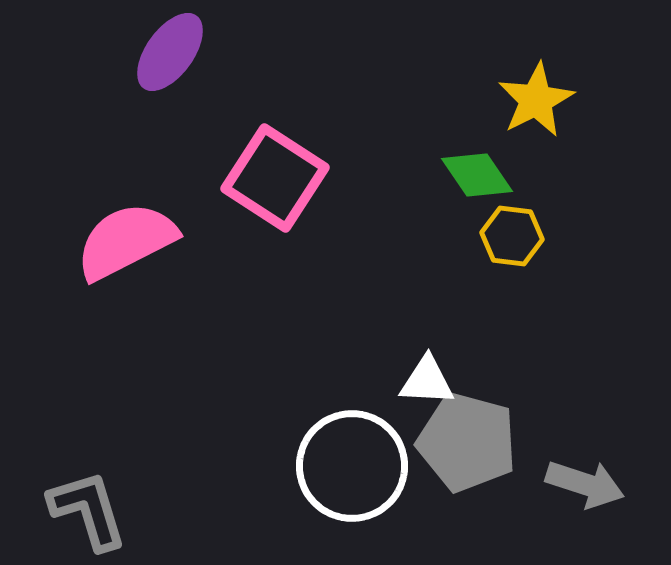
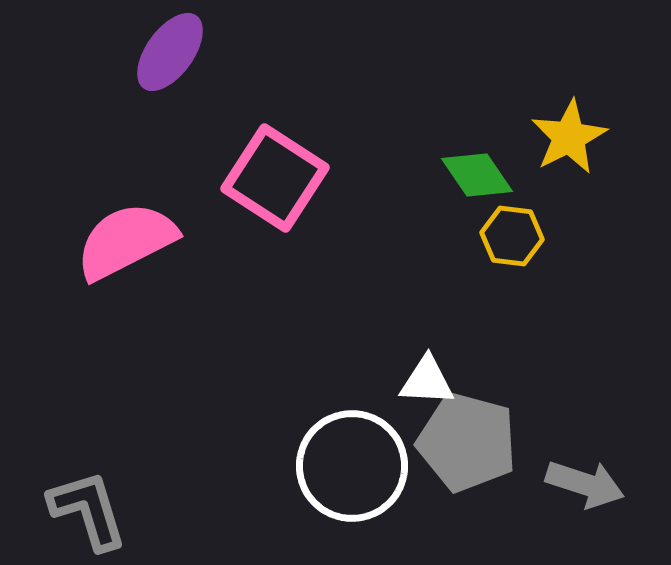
yellow star: moved 33 px right, 37 px down
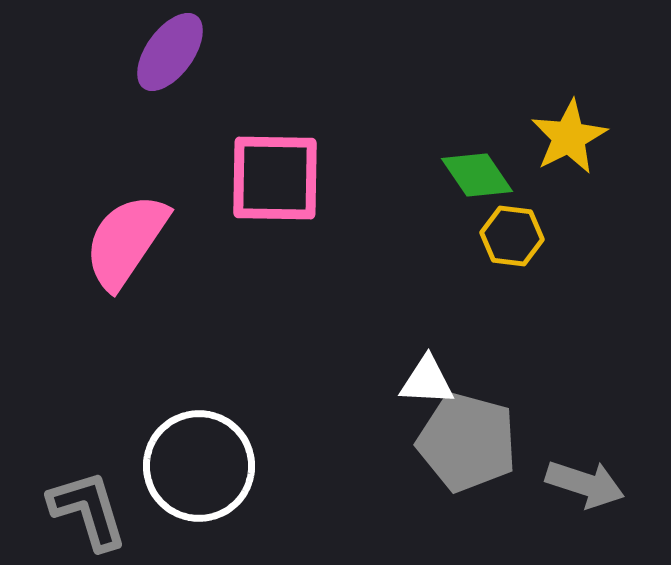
pink square: rotated 32 degrees counterclockwise
pink semicircle: rotated 29 degrees counterclockwise
white circle: moved 153 px left
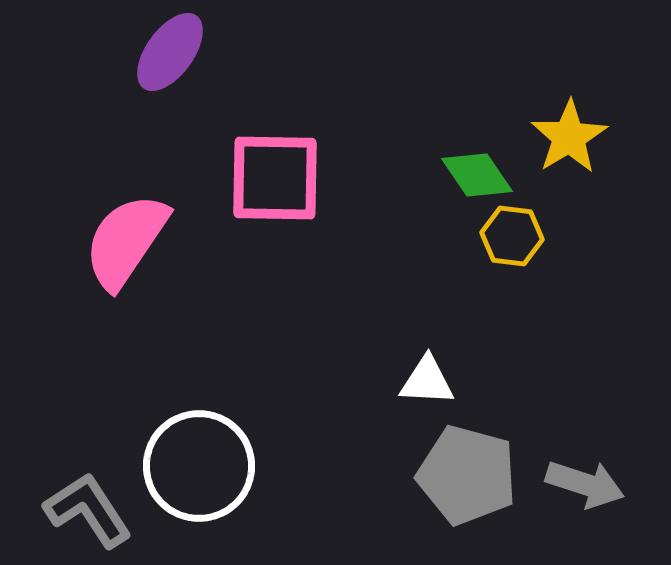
yellow star: rotated 4 degrees counterclockwise
gray pentagon: moved 33 px down
gray L-shape: rotated 16 degrees counterclockwise
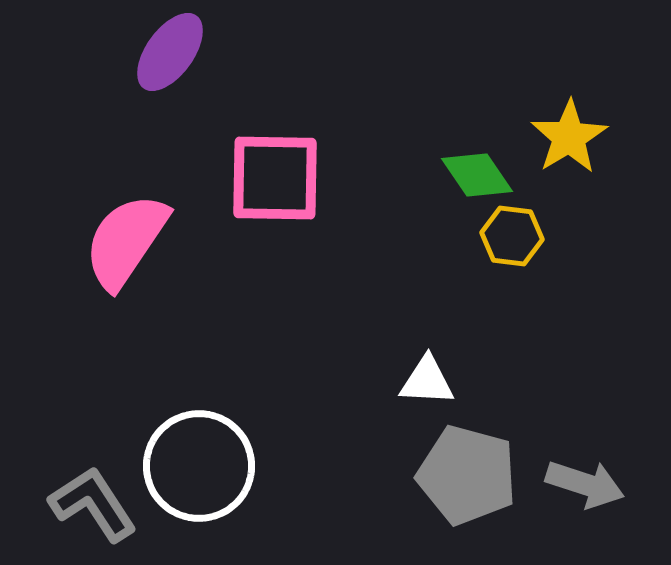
gray L-shape: moved 5 px right, 6 px up
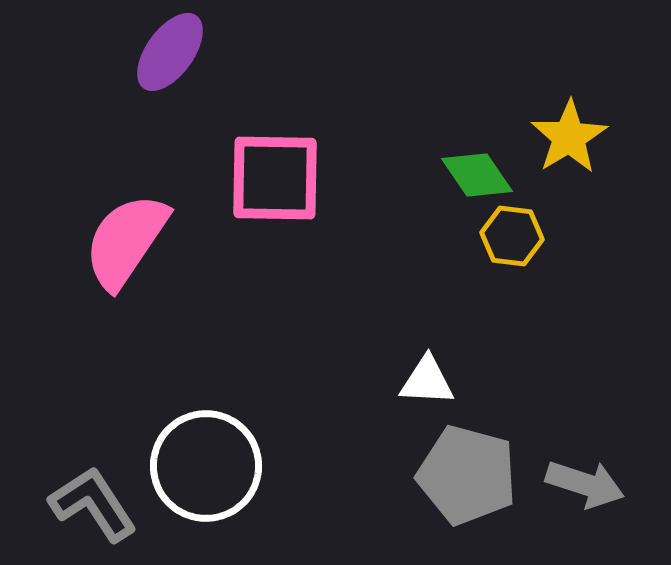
white circle: moved 7 px right
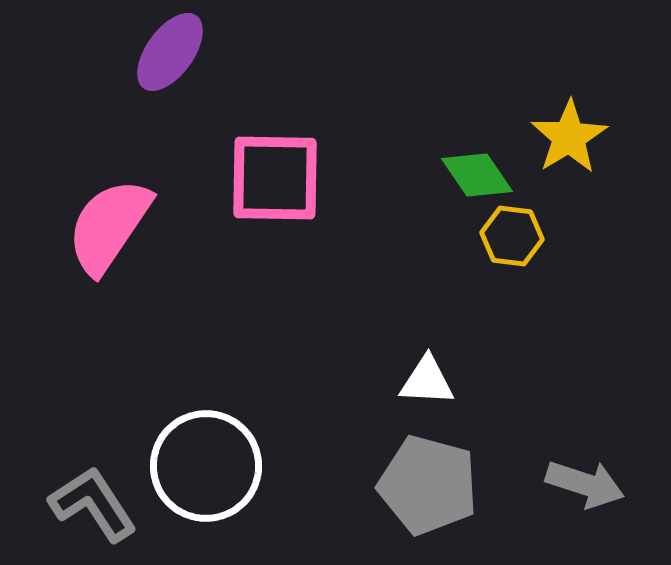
pink semicircle: moved 17 px left, 15 px up
gray pentagon: moved 39 px left, 10 px down
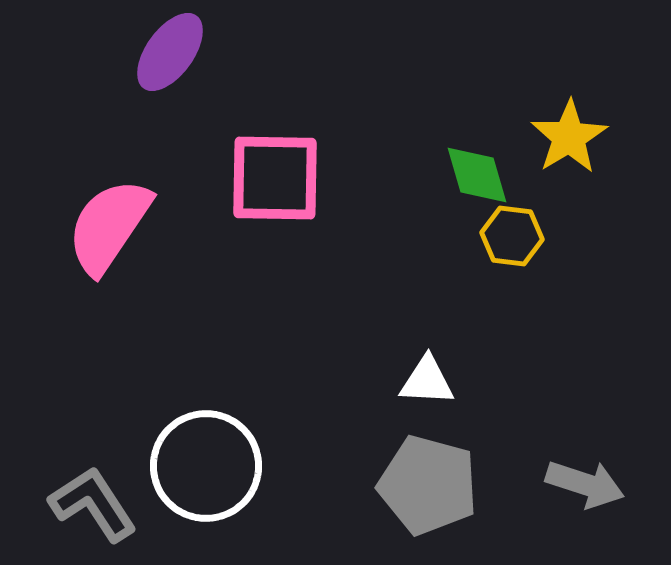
green diamond: rotated 18 degrees clockwise
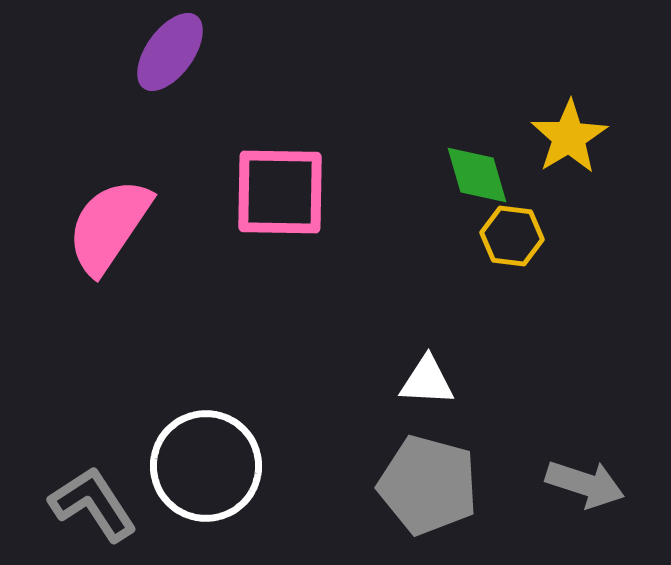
pink square: moved 5 px right, 14 px down
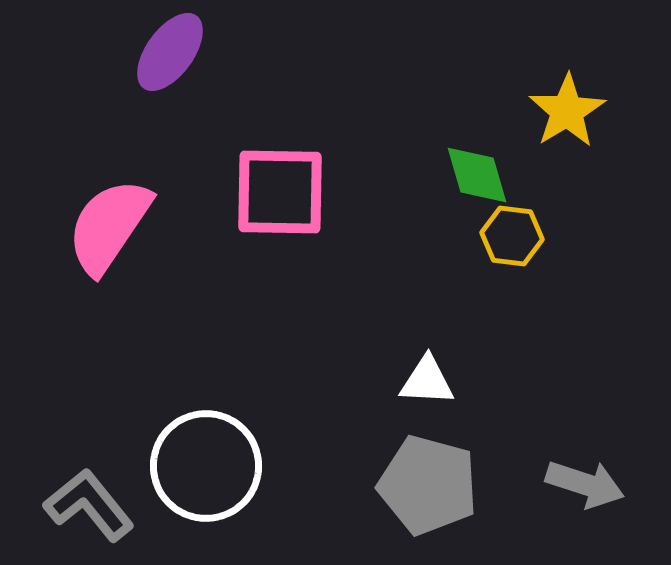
yellow star: moved 2 px left, 26 px up
gray L-shape: moved 4 px left, 1 px down; rotated 6 degrees counterclockwise
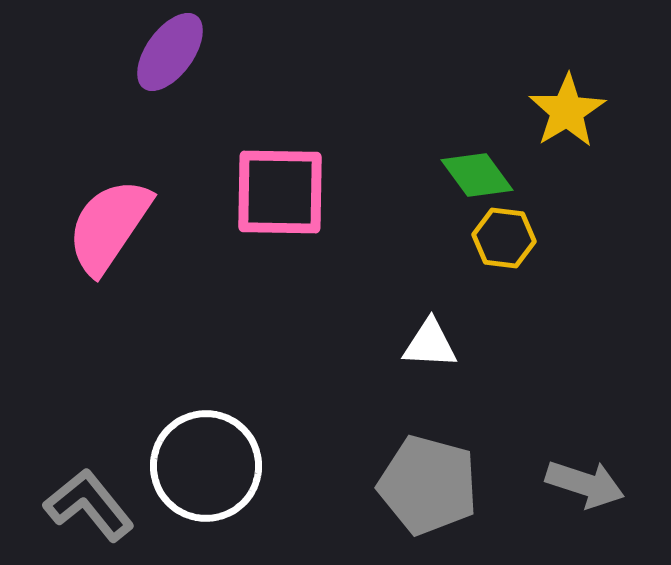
green diamond: rotated 20 degrees counterclockwise
yellow hexagon: moved 8 px left, 2 px down
white triangle: moved 3 px right, 37 px up
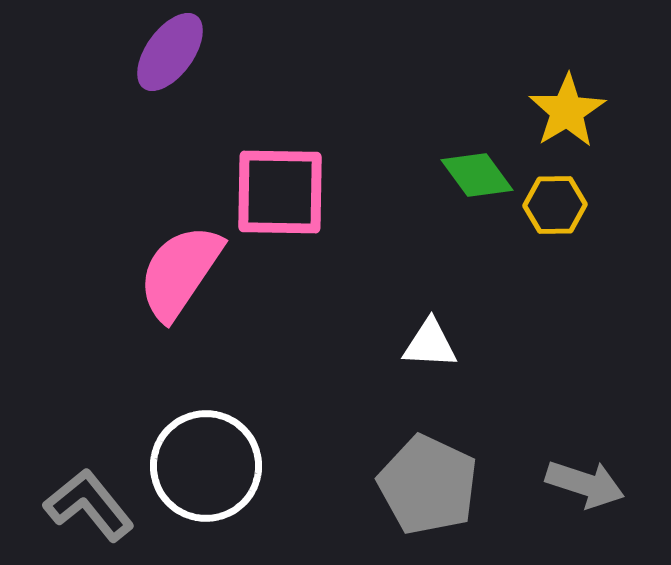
pink semicircle: moved 71 px right, 46 px down
yellow hexagon: moved 51 px right, 33 px up; rotated 8 degrees counterclockwise
gray pentagon: rotated 10 degrees clockwise
